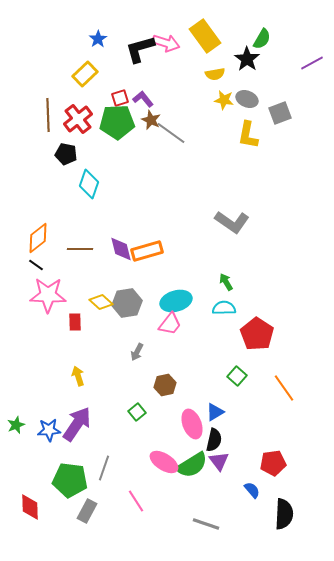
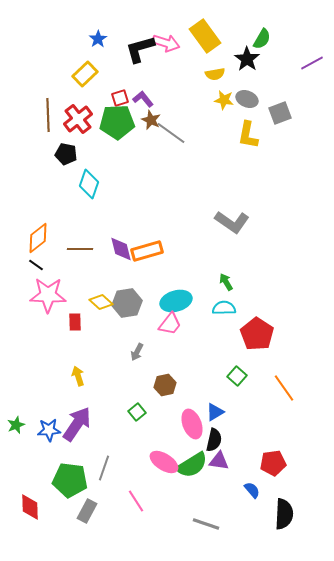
purple triangle at (219, 461): rotated 45 degrees counterclockwise
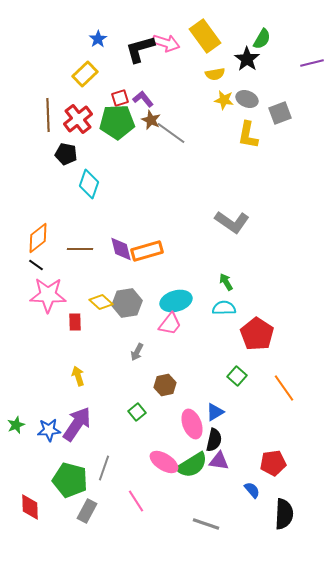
purple line at (312, 63): rotated 15 degrees clockwise
green pentagon at (70, 480): rotated 8 degrees clockwise
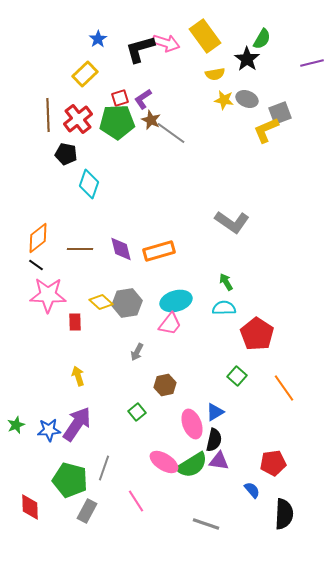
purple L-shape at (143, 99): rotated 85 degrees counterclockwise
yellow L-shape at (248, 135): moved 18 px right, 5 px up; rotated 56 degrees clockwise
orange rectangle at (147, 251): moved 12 px right
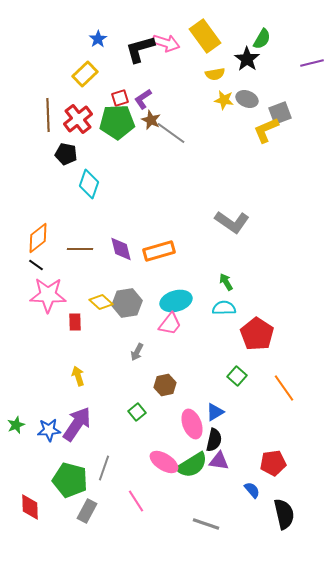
black semicircle at (284, 514): rotated 16 degrees counterclockwise
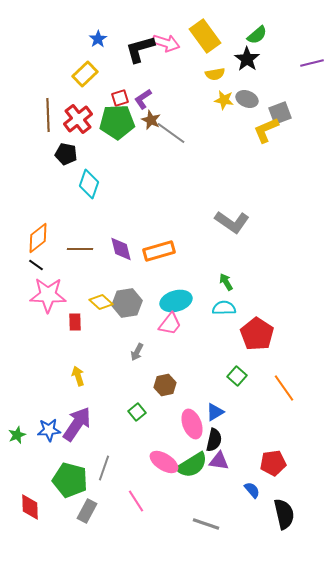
green semicircle at (262, 39): moved 5 px left, 4 px up; rotated 20 degrees clockwise
green star at (16, 425): moved 1 px right, 10 px down
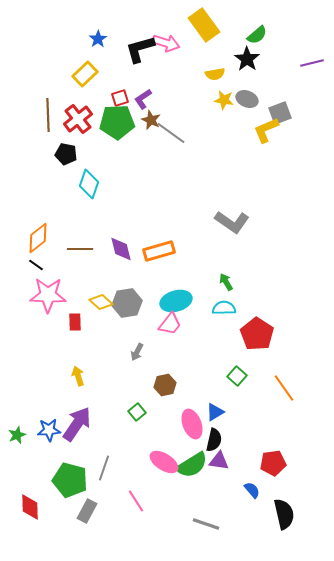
yellow rectangle at (205, 36): moved 1 px left, 11 px up
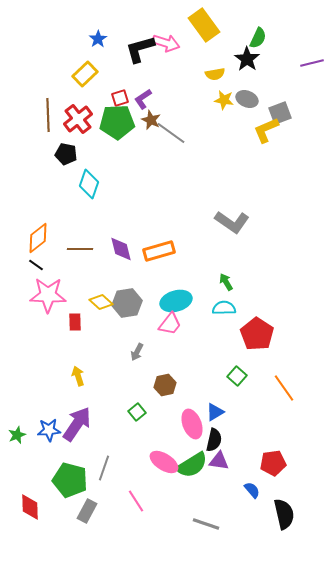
green semicircle at (257, 35): moved 1 px right, 3 px down; rotated 25 degrees counterclockwise
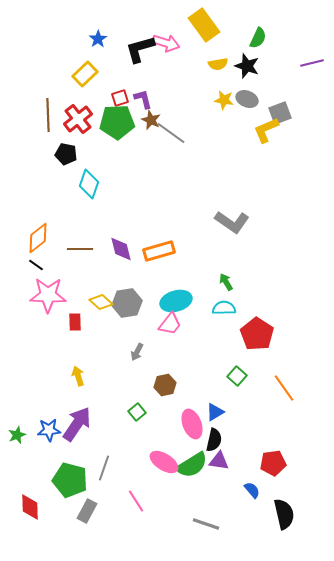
black star at (247, 59): moved 7 px down; rotated 15 degrees counterclockwise
yellow semicircle at (215, 74): moved 3 px right, 10 px up
purple L-shape at (143, 99): rotated 110 degrees clockwise
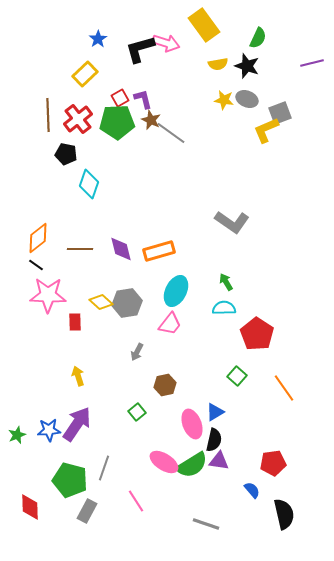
red square at (120, 98): rotated 12 degrees counterclockwise
cyan ellipse at (176, 301): moved 10 px up; rotated 48 degrees counterclockwise
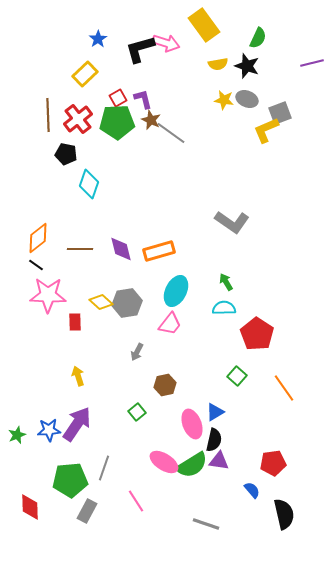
red square at (120, 98): moved 2 px left
green pentagon at (70, 480): rotated 20 degrees counterclockwise
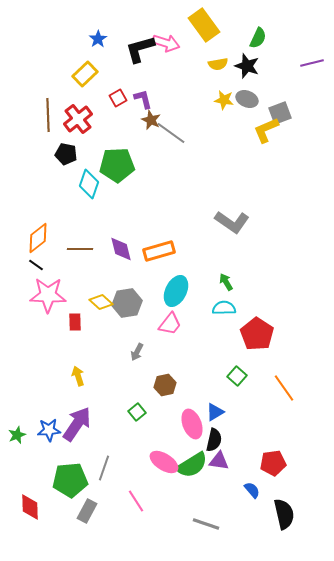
green pentagon at (117, 122): moved 43 px down
